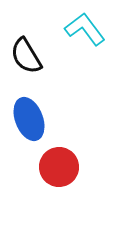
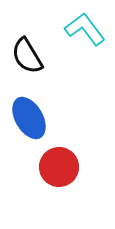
black semicircle: moved 1 px right
blue ellipse: moved 1 px up; rotated 9 degrees counterclockwise
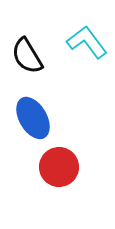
cyan L-shape: moved 2 px right, 13 px down
blue ellipse: moved 4 px right
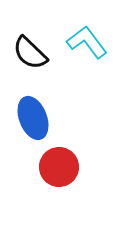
black semicircle: moved 3 px right, 3 px up; rotated 15 degrees counterclockwise
blue ellipse: rotated 9 degrees clockwise
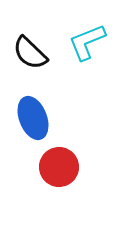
cyan L-shape: rotated 75 degrees counterclockwise
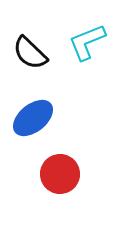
blue ellipse: rotated 72 degrees clockwise
red circle: moved 1 px right, 7 px down
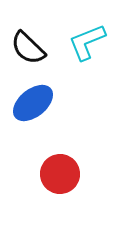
black semicircle: moved 2 px left, 5 px up
blue ellipse: moved 15 px up
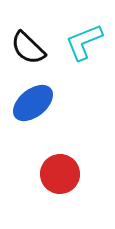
cyan L-shape: moved 3 px left
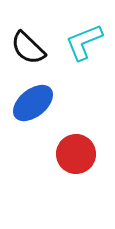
red circle: moved 16 px right, 20 px up
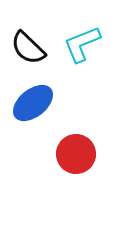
cyan L-shape: moved 2 px left, 2 px down
